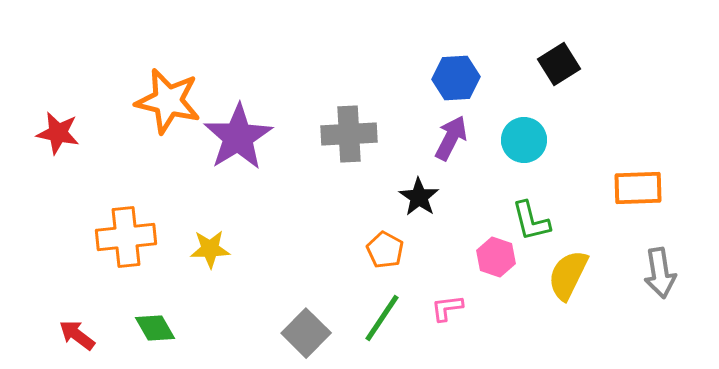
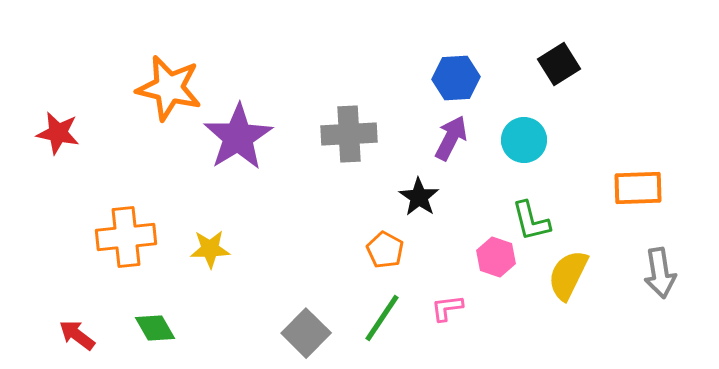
orange star: moved 1 px right, 13 px up
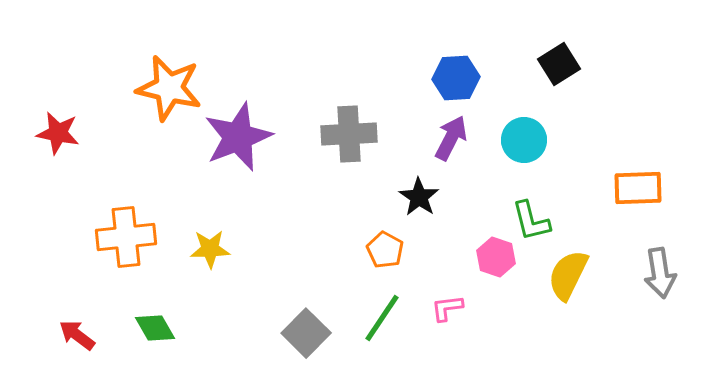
purple star: rotated 10 degrees clockwise
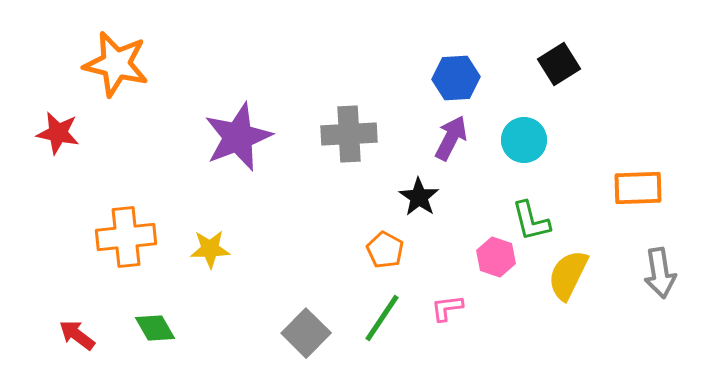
orange star: moved 53 px left, 24 px up
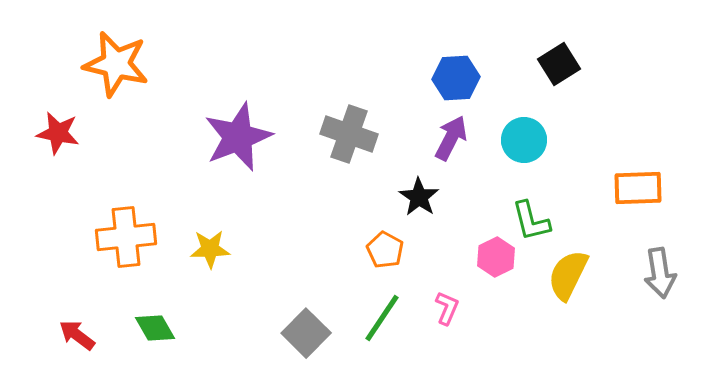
gray cross: rotated 22 degrees clockwise
pink hexagon: rotated 15 degrees clockwise
pink L-shape: rotated 120 degrees clockwise
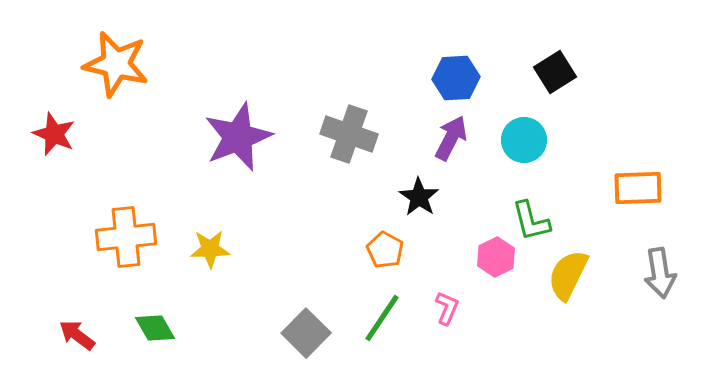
black square: moved 4 px left, 8 px down
red star: moved 4 px left, 1 px down; rotated 12 degrees clockwise
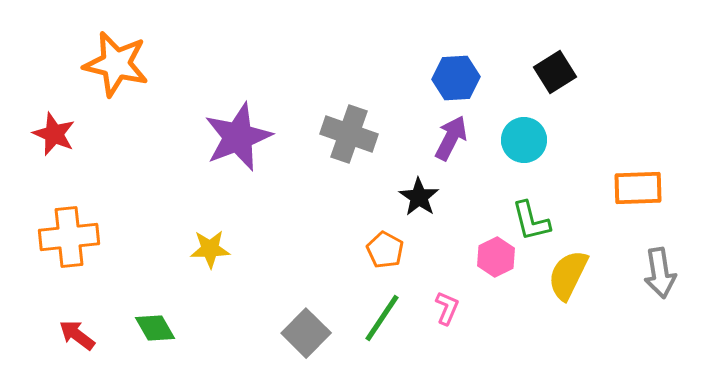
orange cross: moved 57 px left
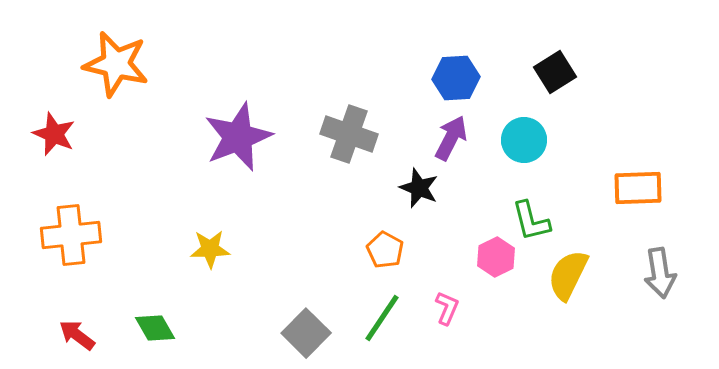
black star: moved 9 px up; rotated 12 degrees counterclockwise
orange cross: moved 2 px right, 2 px up
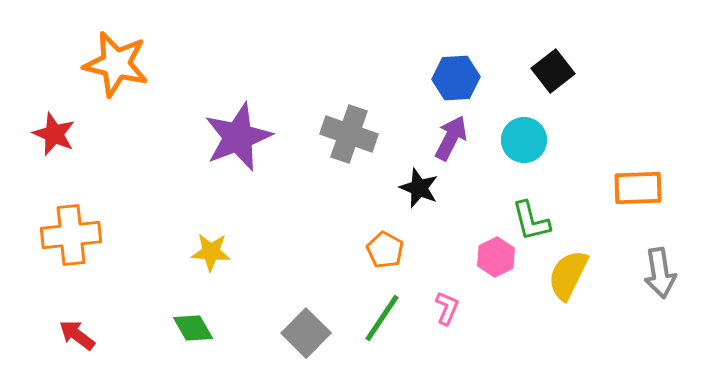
black square: moved 2 px left, 1 px up; rotated 6 degrees counterclockwise
yellow star: moved 1 px right, 3 px down; rotated 6 degrees clockwise
green diamond: moved 38 px right
